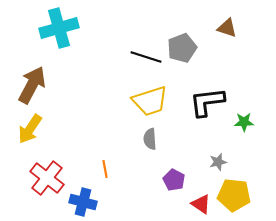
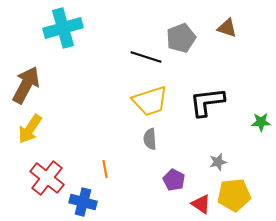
cyan cross: moved 4 px right
gray pentagon: moved 1 px left, 10 px up
brown arrow: moved 6 px left
green star: moved 17 px right
yellow pentagon: rotated 12 degrees counterclockwise
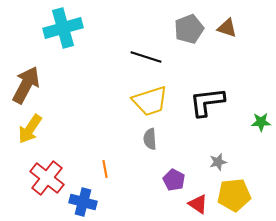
gray pentagon: moved 8 px right, 9 px up
red triangle: moved 3 px left
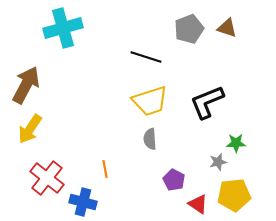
black L-shape: rotated 15 degrees counterclockwise
green star: moved 25 px left, 21 px down
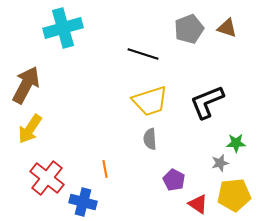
black line: moved 3 px left, 3 px up
gray star: moved 2 px right, 1 px down
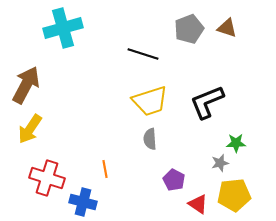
red cross: rotated 20 degrees counterclockwise
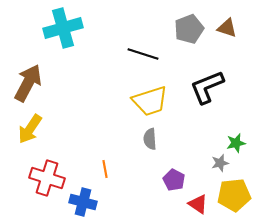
brown arrow: moved 2 px right, 2 px up
black L-shape: moved 15 px up
green star: rotated 12 degrees counterclockwise
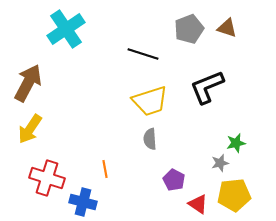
cyan cross: moved 3 px right, 1 px down; rotated 18 degrees counterclockwise
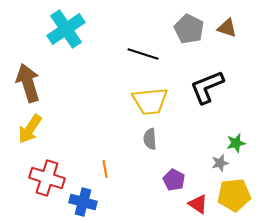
gray pentagon: rotated 24 degrees counterclockwise
brown arrow: rotated 45 degrees counterclockwise
yellow trapezoid: rotated 12 degrees clockwise
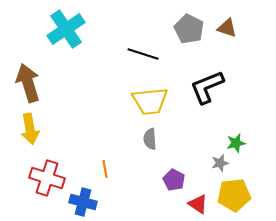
yellow arrow: rotated 44 degrees counterclockwise
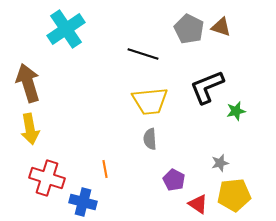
brown triangle: moved 6 px left, 1 px up
green star: moved 32 px up
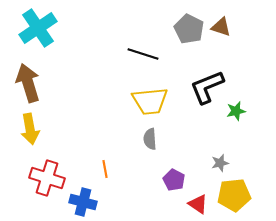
cyan cross: moved 28 px left, 1 px up
